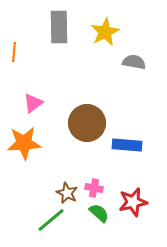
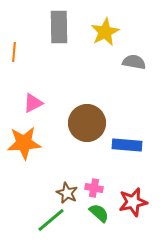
pink triangle: rotated 10 degrees clockwise
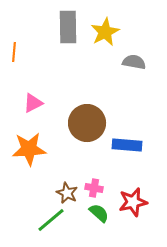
gray rectangle: moved 9 px right
orange star: moved 5 px right, 6 px down
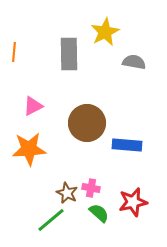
gray rectangle: moved 1 px right, 27 px down
pink triangle: moved 3 px down
pink cross: moved 3 px left
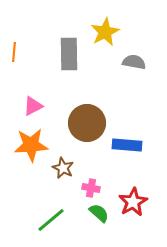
orange star: moved 2 px right, 4 px up
brown star: moved 4 px left, 25 px up
red star: rotated 16 degrees counterclockwise
